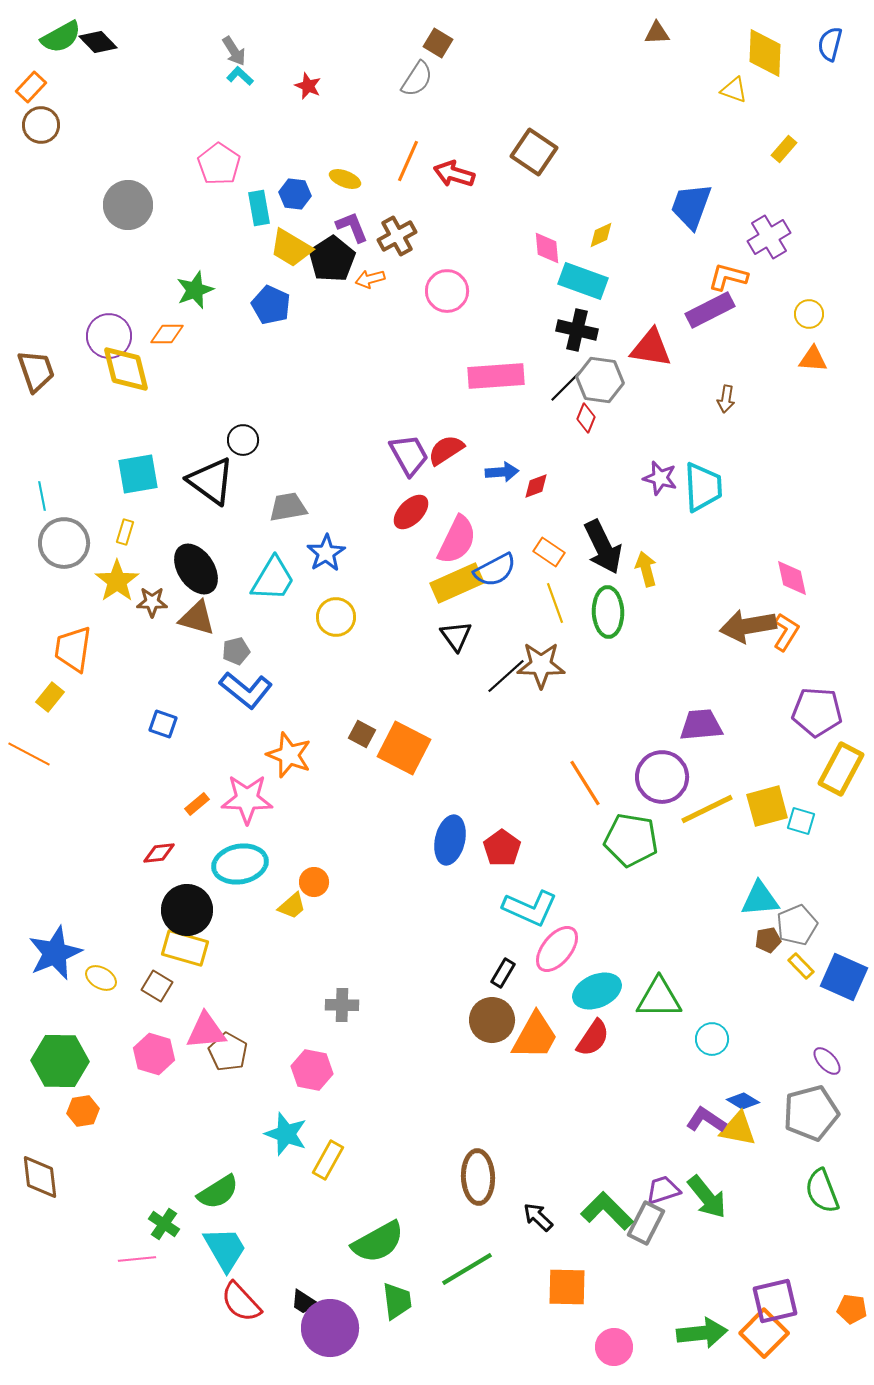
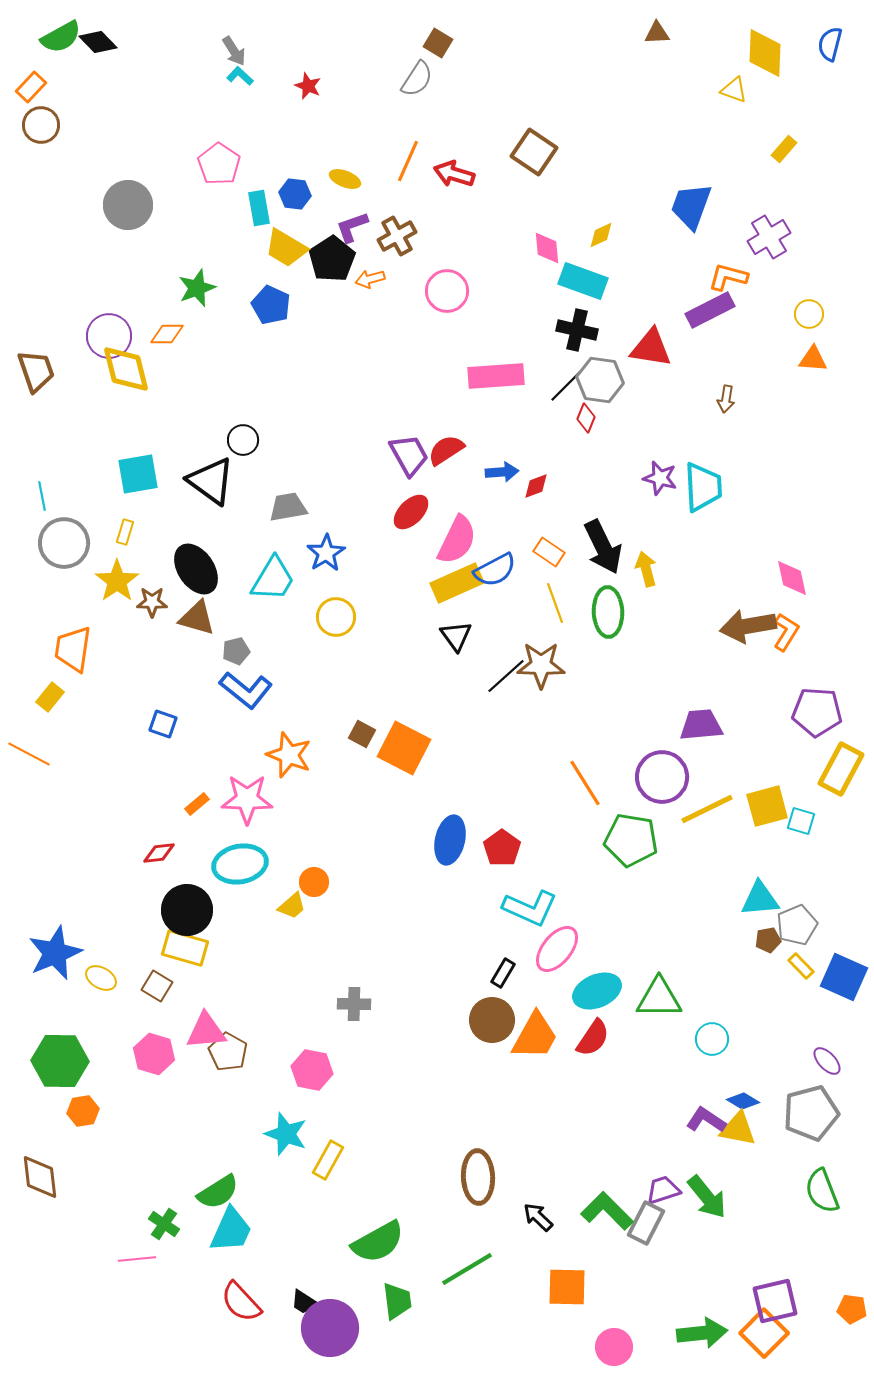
purple L-shape at (352, 227): rotated 87 degrees counterclockwise
yellow trapezoid at (291, 248): moved 5 px left
green star at (195, 290): moved 2 px right, 2 px up
gray cross at (342, 1005): moved 12 px right, 1 px up
cyan trapezoid at (225, 1249): moved 6 px right, 19 px up; rotated 54 degrees clockwise
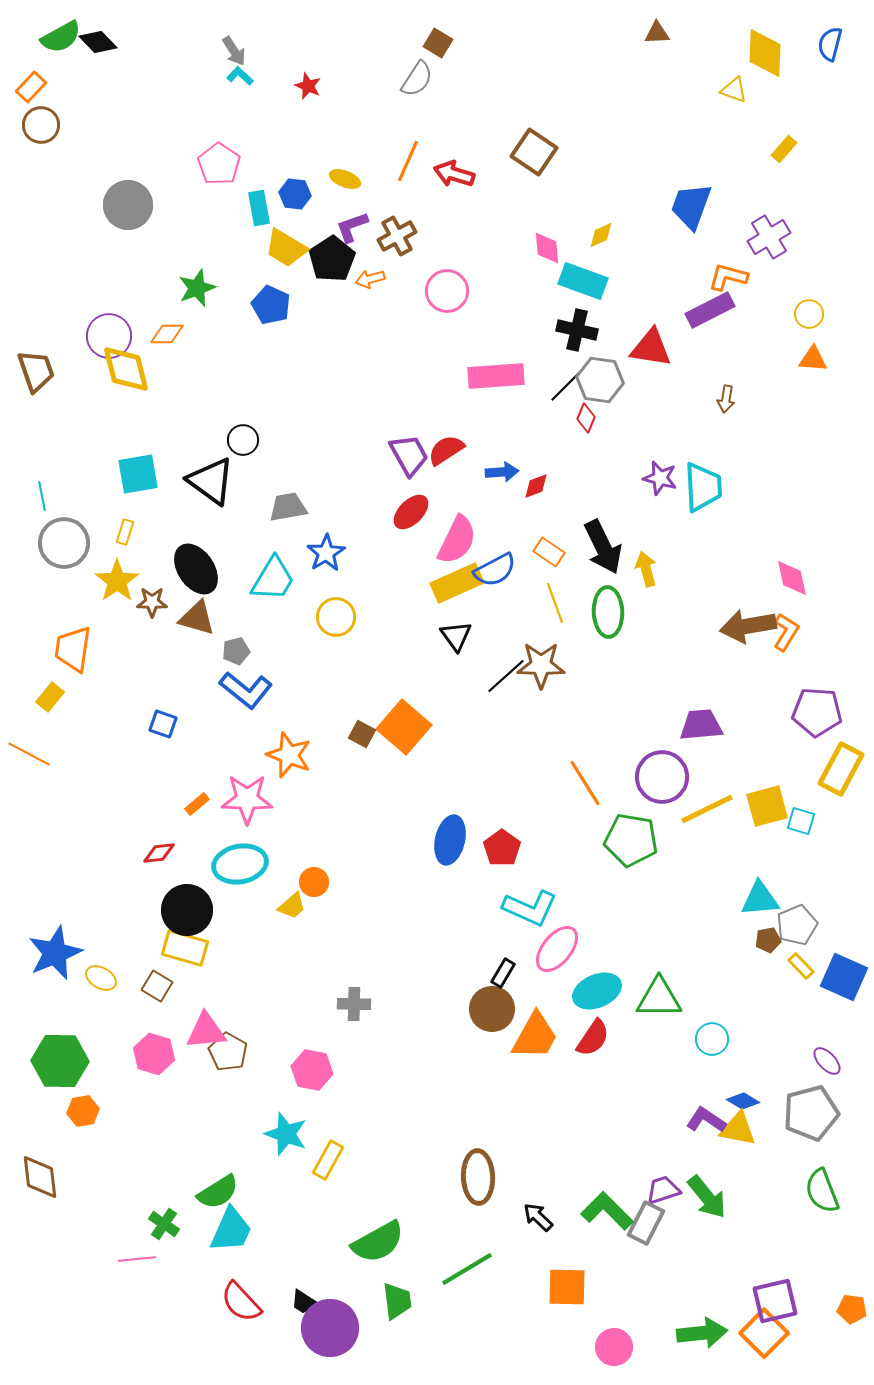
orange square at (404, 748): moved 21 px up; rotated 14 degrees clockwise
brown circle at (492, 1020): moved 11 px up
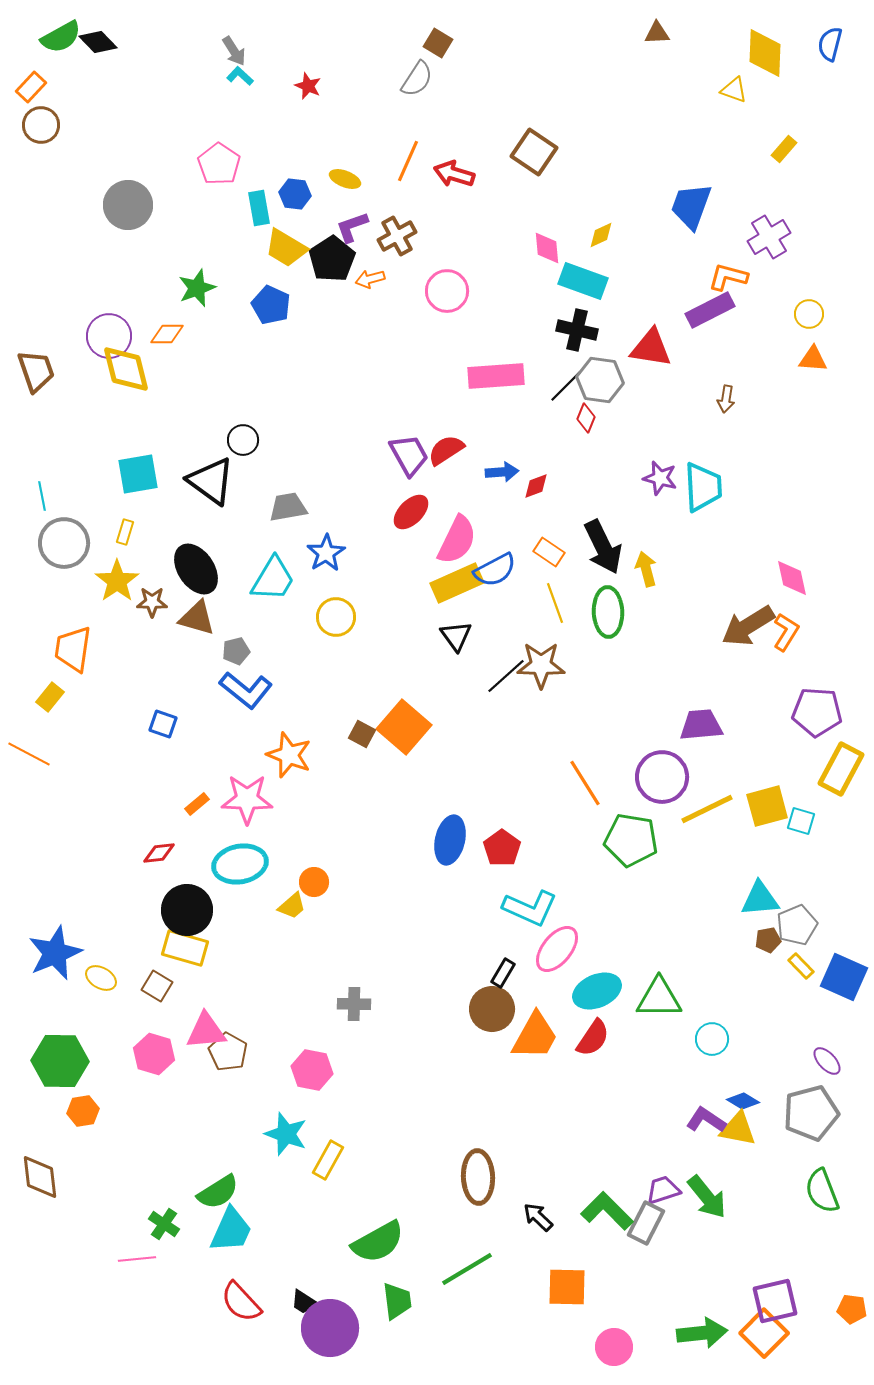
brown arrow at (748, 626): rotated 22 degrees counterclockwise
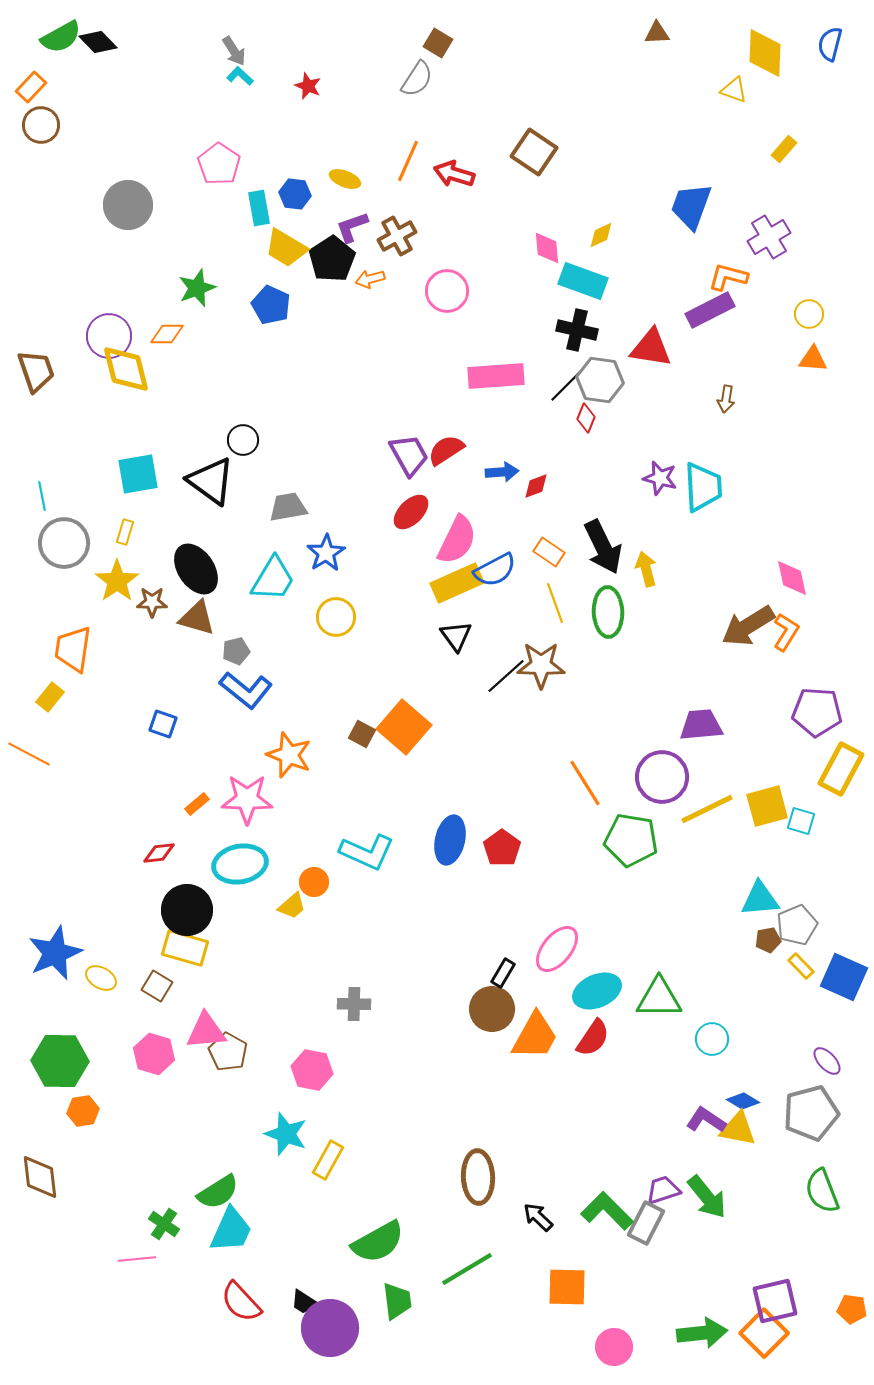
cyan L-shape at (530, 908): moved 163 px left, 56 px up
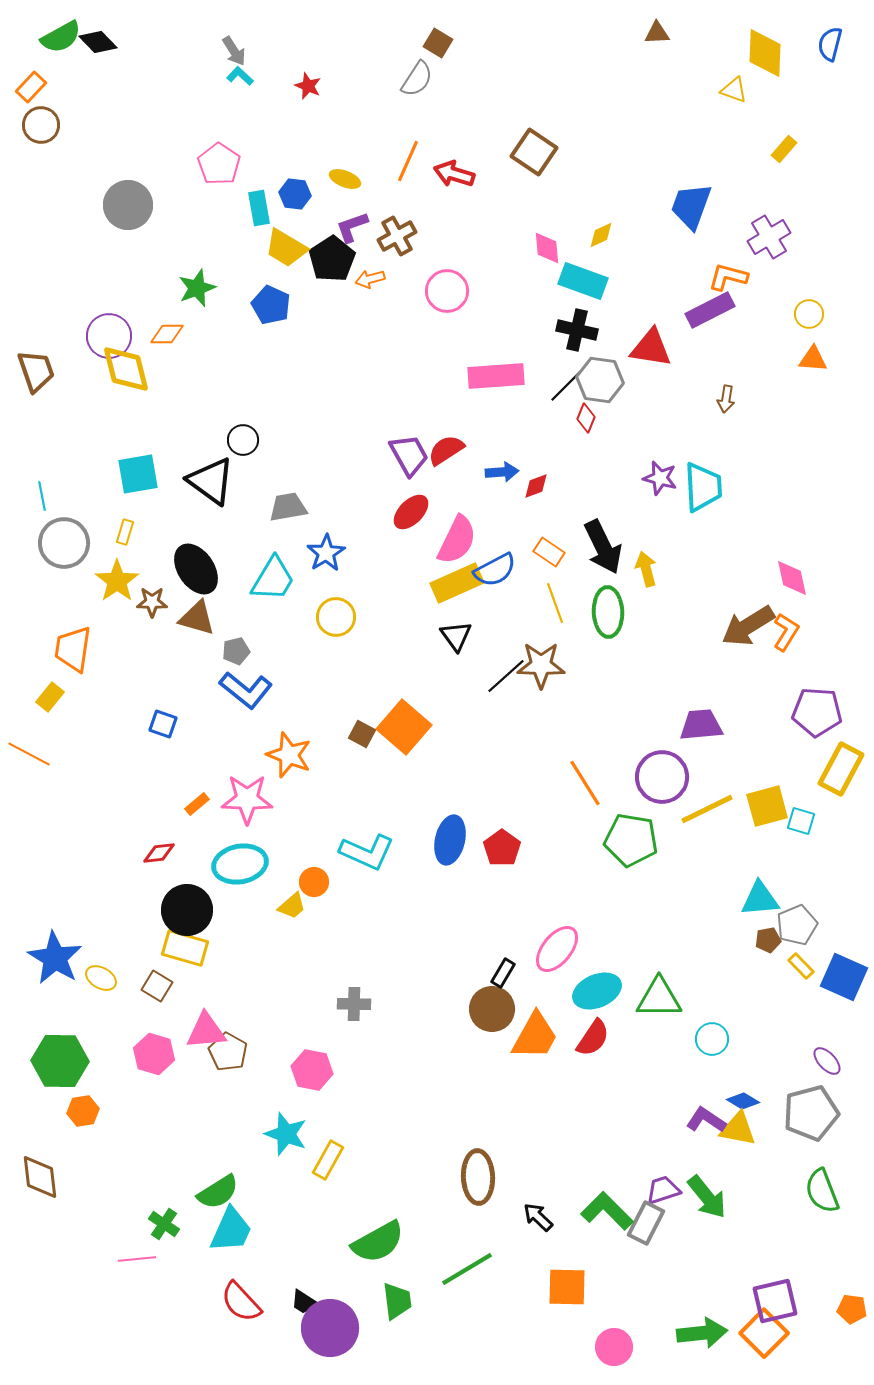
blue star at (55, 953): moved 5 px down; rotated 18 degrees counterclockwise
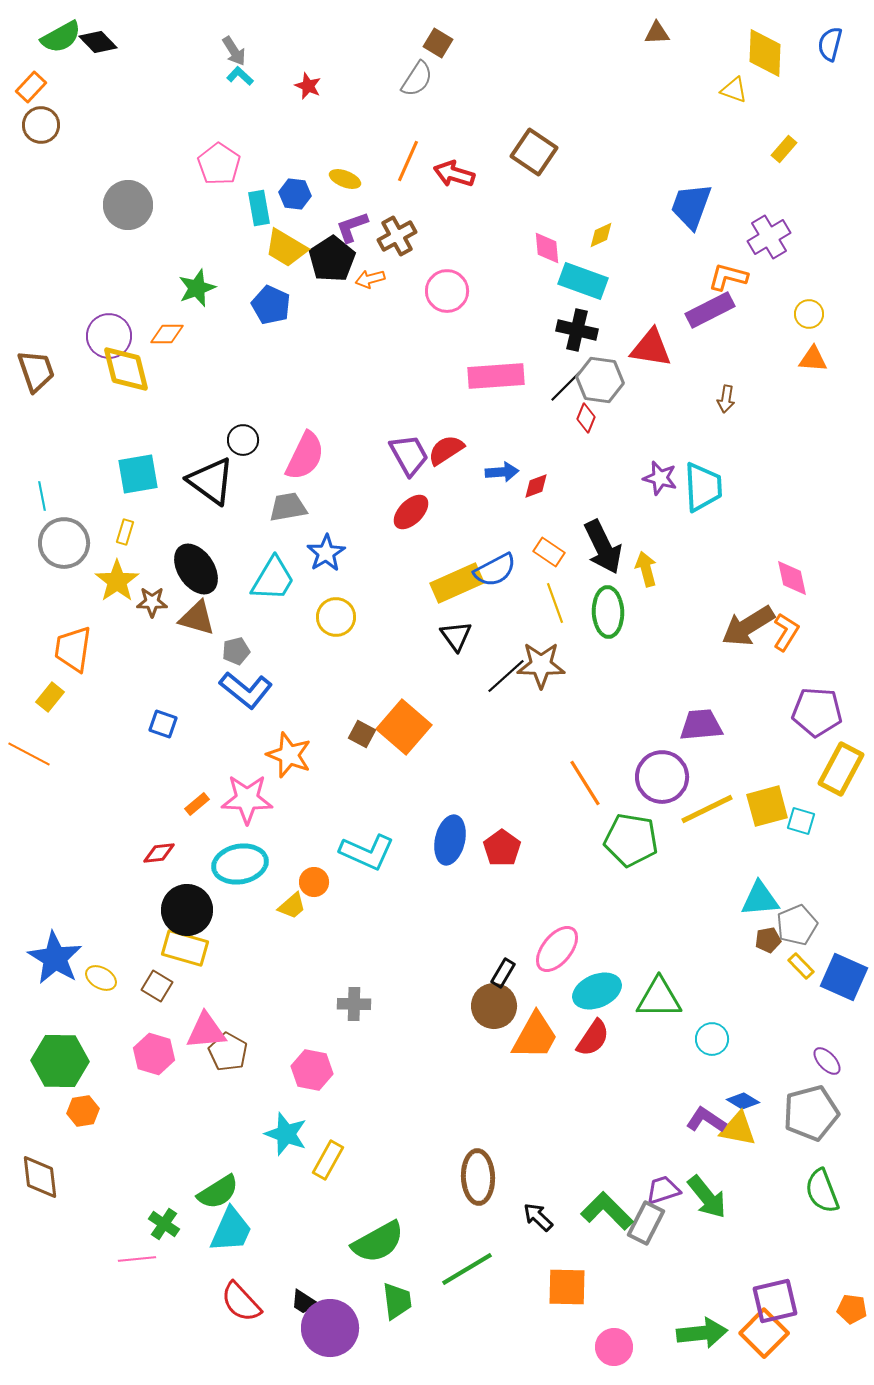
pink semicircle at (457, 540): moved 152 px left, 84 px up
brown circle at (492, 1009): moved 2 px right, 3 px up
